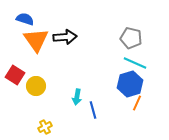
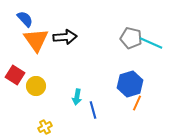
blue semicircle: rotated 30 degrees clockwise
cyan line: moved 16 px right, 20 px up
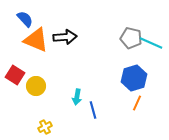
orange triangle: rotated 32 degrees counterclockwise
blue hexagon: moved 4 px right, 6 px up
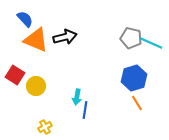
black arrow: rotated 10 degrees counterclockwise
orange line: rotated 56 degrees counterclockwise
blue line: moved 8 px left; rotated 24 degrees clockwise
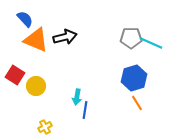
gray pentagon: rotated 15 degrees counterclockwise
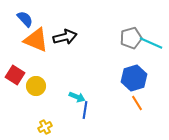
gray pentagon: rotated 15 degrees counterclockwise
cyan arrow: rotated 77 degrees counterclockwise
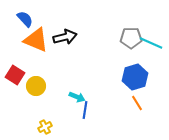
gray pentagon: rotated 15 degrees clockwise
blue hexagon: moved 1 px right, 1 px up
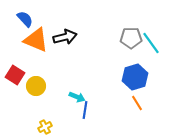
cyan line: rotated 30 degrees clockwise
